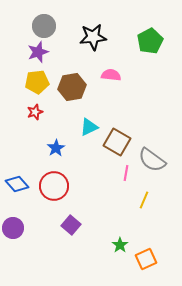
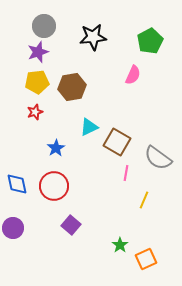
pink semicircle: moved 22 px right; rotated 108 degrees clockwise
gray semicircle: moved 6 px right, 2 px up
blue diamond: rotated 30 degrees clockwise
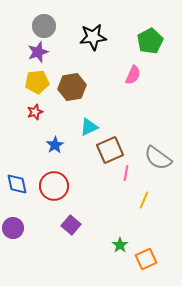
brown square: moved 7 px left, 8 px down; rotated 36 degrees clockwise
blue star: moved 1 px left, 3 px up
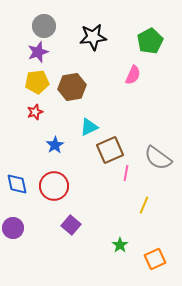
yellow line: moved 5 px down
orange square: moved 9 px right
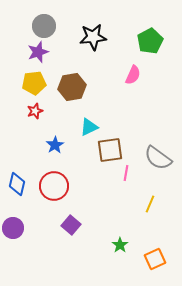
yellow pentagon: moved 3 px left, 1 px down
red star: moved 1 px up
brown square: rotated 16 degrees clockwise
blue diamond: rotated 25 degrees clockwise
yellow line: moved 6 px right, 1 px up
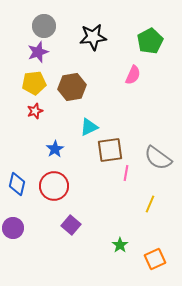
blue star: moved 4 px down
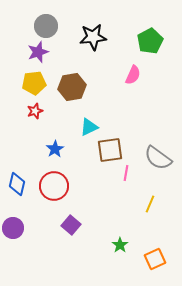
gray circle: moved 2 px right
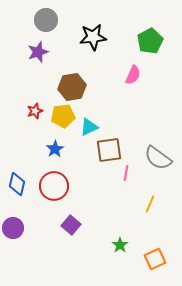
gray circle: moved 6 px up
yellow pentagon: moved 29 px right, 33 px down
brown square: moved 1 px left
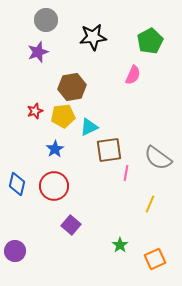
purple circle: moved 2 px right, 23 px down
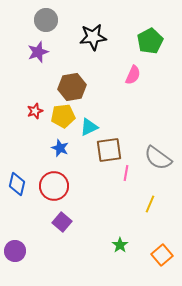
blue star: moved 5 px right, 1 px up; rotated 18 degrees counterclockwise
purple square: moved 9 px left, 3 px up
orange square: moved 7 px right, 4 px up; rotated 15 degrees counterclockwise
